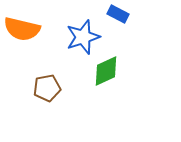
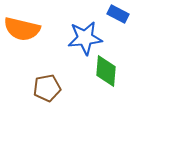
blue star: moved 2 px right, 1 px down; rotated 12 degrees clockwise
green diamond: rotated 60 degrees counterclockwise
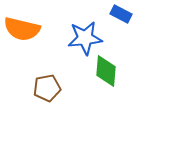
blue rectangle: moved 3 px right
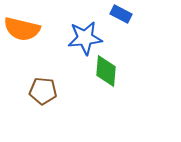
brown pentagon: moved 4 px left, 3 px down; rotated 16 degrees clockwise
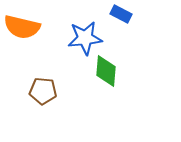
orange semicircle: moved 2 px up
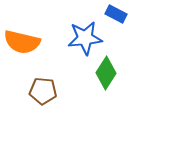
blue rectangle: moved 5 px left
orange semicircle: moved 15 px down
green diamond: moved 2 px down; rotated 28 degrees clockwise
